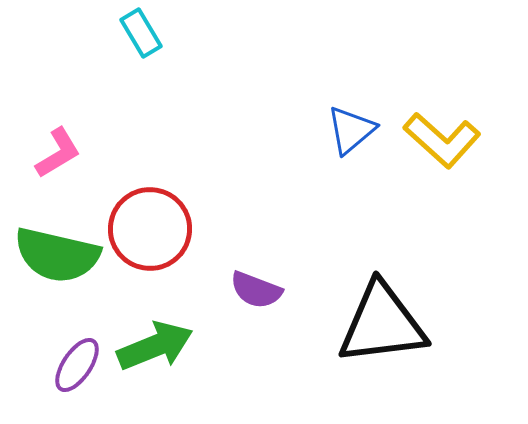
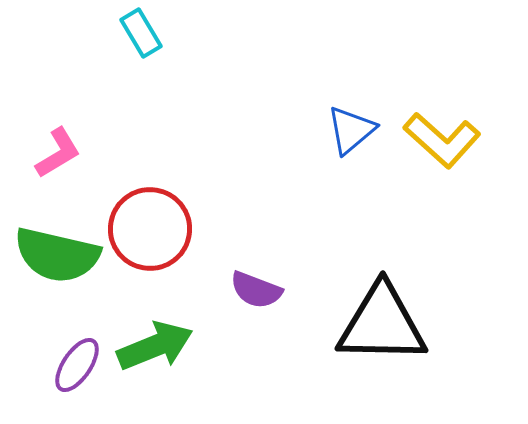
black triangle: rotated 8 degrees clockwise
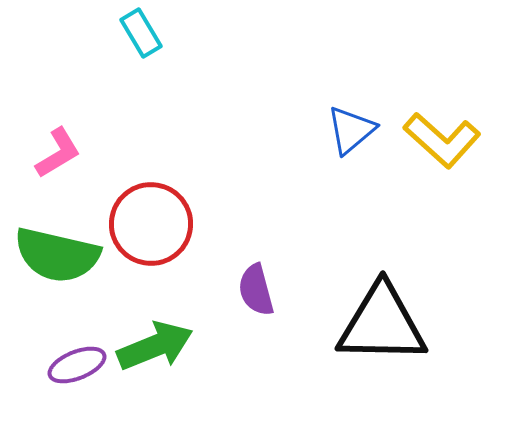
red circle: moved 1 px right, 5 px up
purple semicircle: rotated 54 degrees clockwise
purple ellipse: rotated 34 degrees clockwise
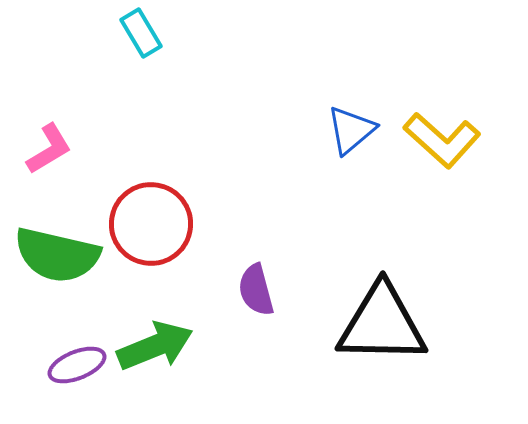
pink L-shape: moved 9 px left, 4 px up
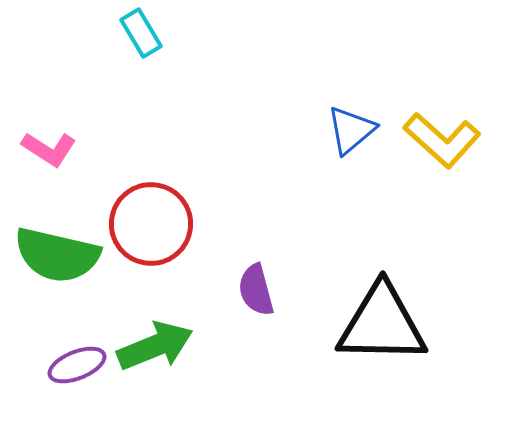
pink L-shape: rotated 64 degrees clockwise
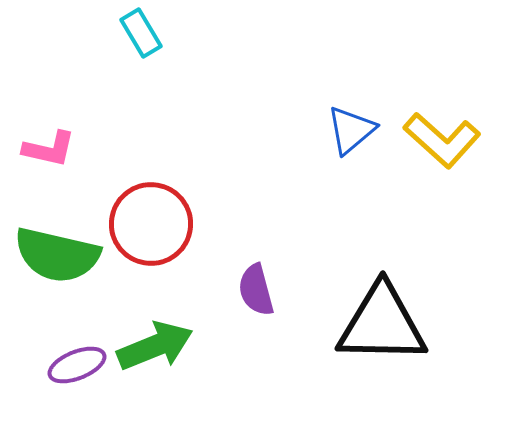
pink L-shape: rotated 20 degrees counterclockwise
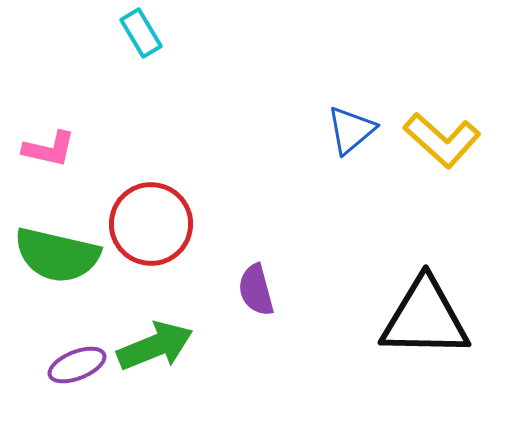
black triangle: moved 43 px right, 6 px up
